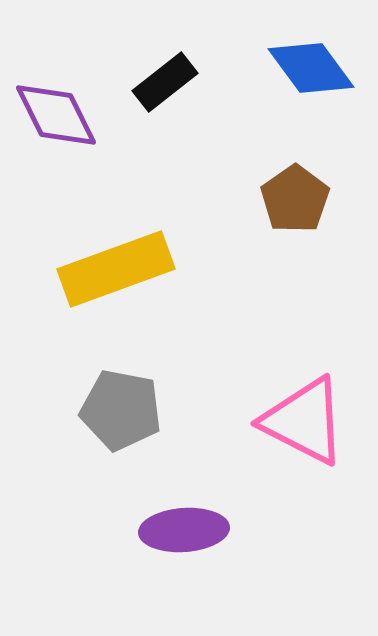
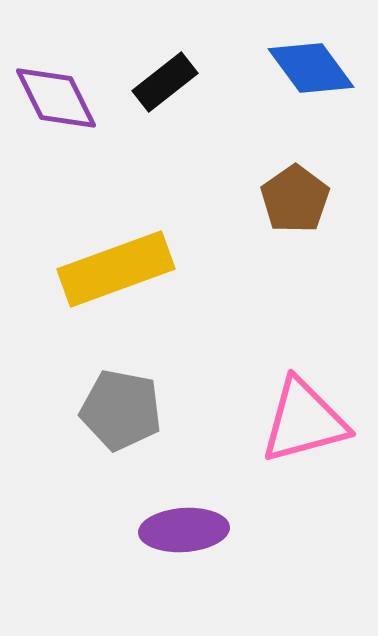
purple diamond: moved 17 px up
pink triangle: rotated 42 degrees counterclockwise
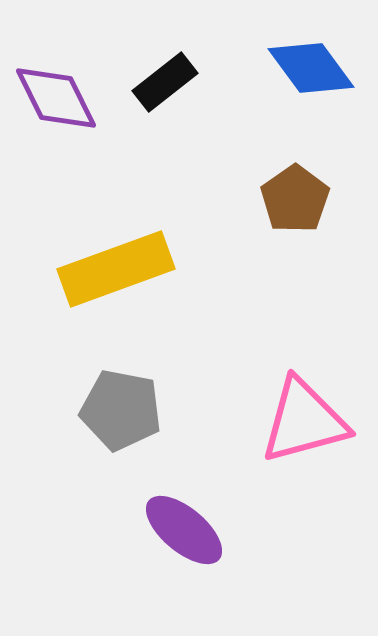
purple ellipse: rotated 44 degrees clockwise
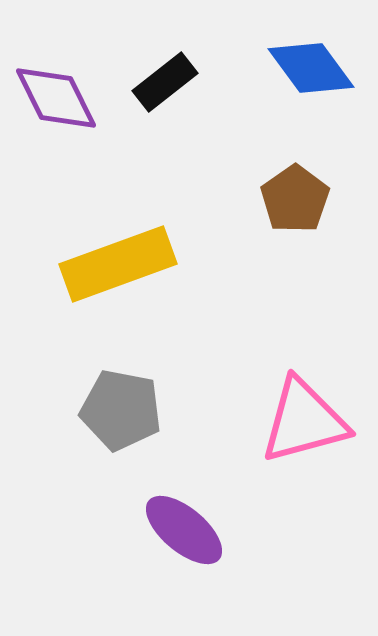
yellow rectangle: moved 2 px right, 5 px up
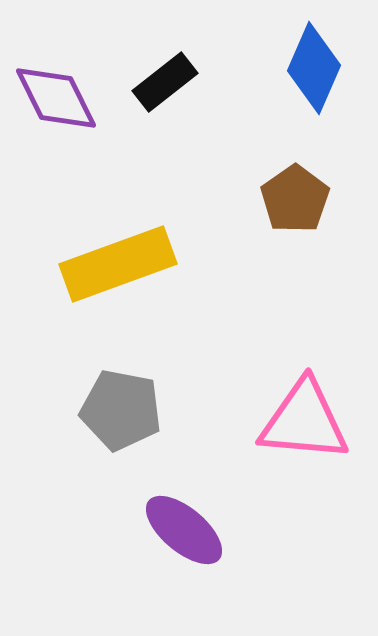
blue diamond: moved 3 px right; rotated 60 degrees clockwise
pink triangle: rotated 20 degrees clockwise
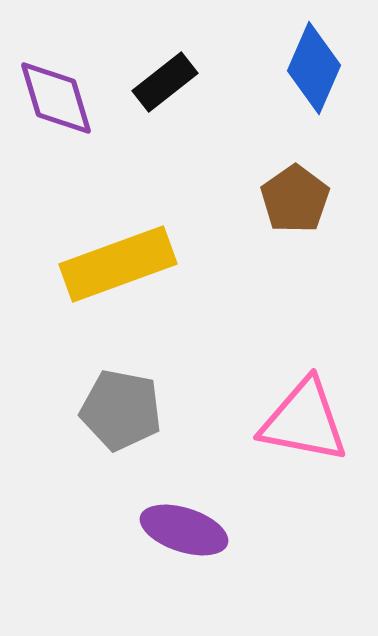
purple diamond: rotated 10 degrees clockwise
pink triangle: rotated 6 degrees clockwise
purple ellipse: rotated 22 degrees counterclockwise
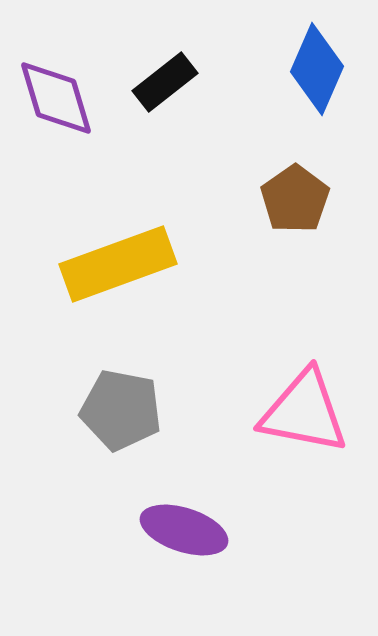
blue diamond: moved 3 px right, 1 px down
pink triangle: moved 9 px up
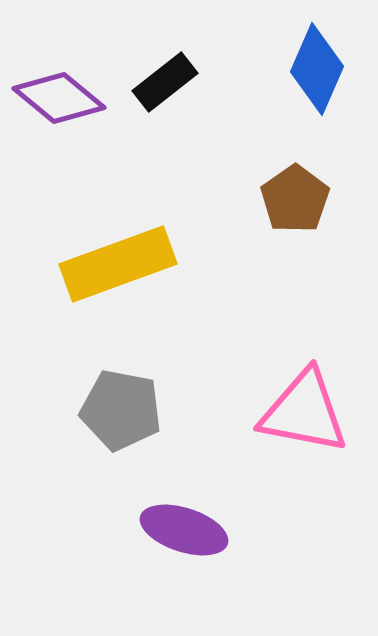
purple diamond: moved 3 px right; rotated 34 degrees counterclockwise
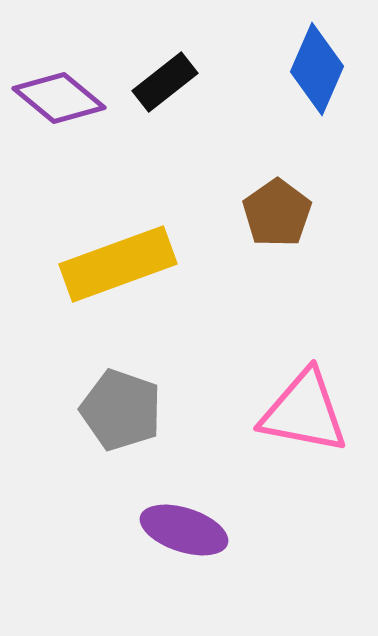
brown pentagon: moved 18 px left, 14 px down
gray pentagon: rotated 8 degrees clockwise
